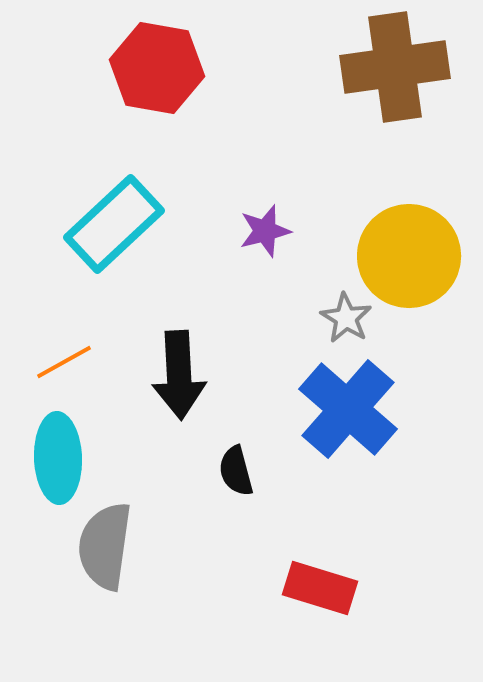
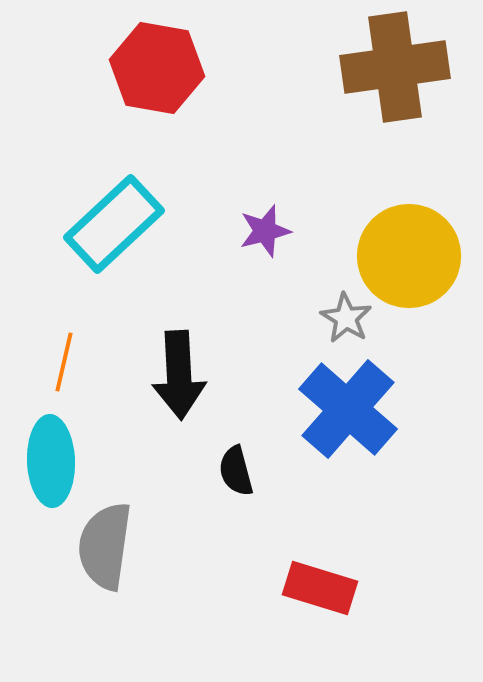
orange line: rotated 48 degrees counterclockwise
cyan ellipse: moved 7 px left, 3 px down
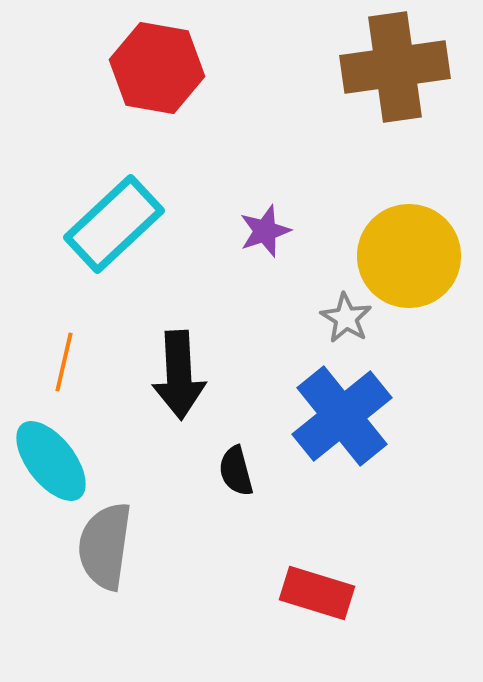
purple star: rotated 4 degrees counterclockwise
blue cross: moved 6 px left, 7 px down; rotated 10 degrees clockwise
cyan ellipse: rotated 36 degrees counterclockwise
red rectangle: moved 3 px left, 5 px down
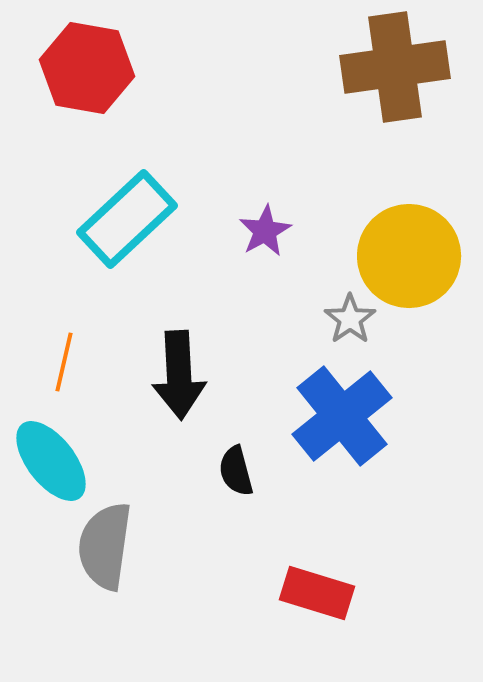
red hexagon: moved 70 px left
cyan rectangle: moved 13 px right, 5 px up
purple star: rotated 10 degrees counterclockwise
gray star: moved 4 px right, 1 px down; rotated 6 degrees clockwise
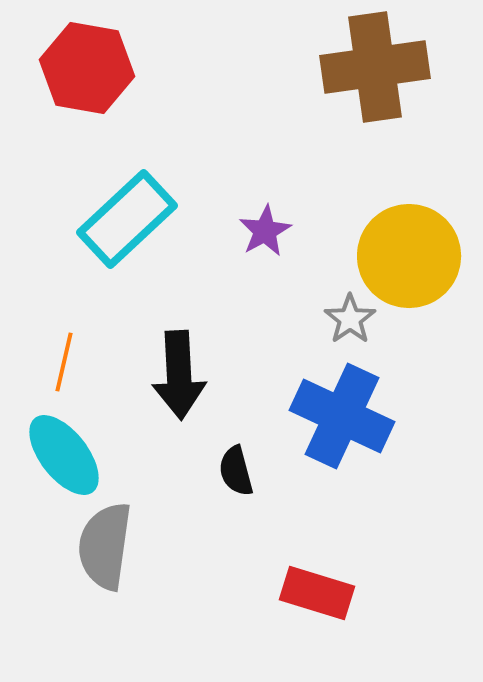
brown cross: moved 20 px left
blue cross: rotated 26 degrees counterclockwise
cyan ellipse: moved 13 px right, 6 px up
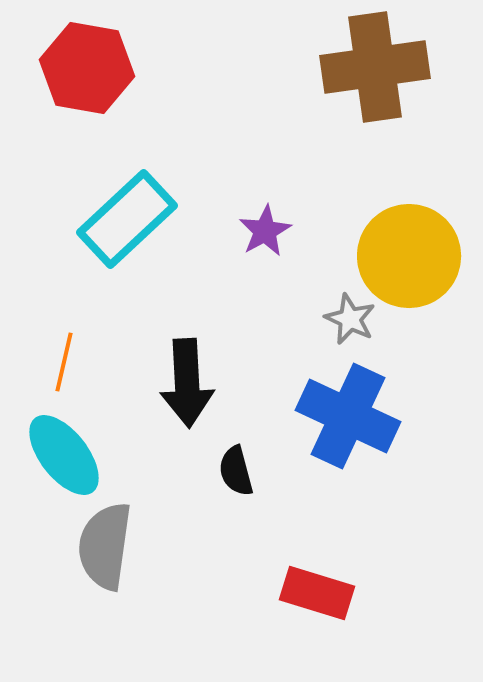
gray star: rotated 12 degrees counterclockwise
black arrow: moved 8 px right, 8 px down
blue cross: moved 6 px right
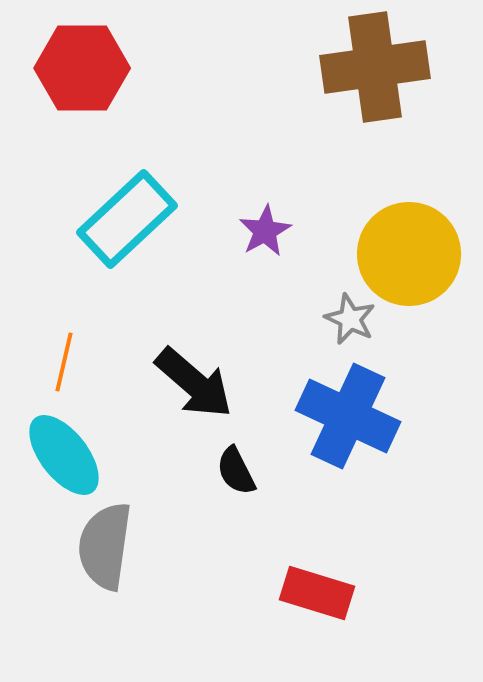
red hexagon: moved 5 px left; rotated 10 degrees counterclockwise
yellow circle: moved 2 px up
black arrow: moved 7 px right; rotated 46 degrees counterclockwise
black semicircle: rotated 12 degrees counterclockwise
